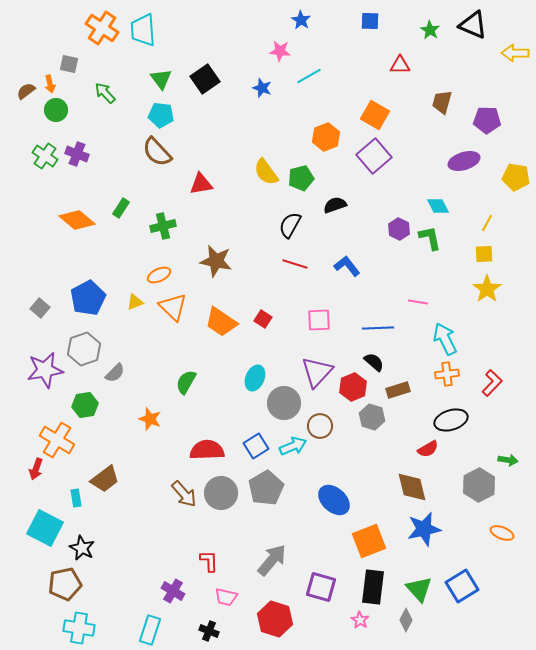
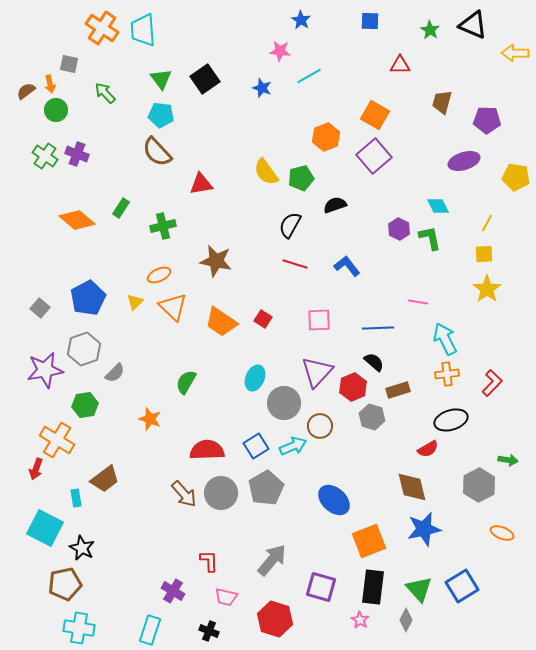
yellow triangle at (135, 302): rotated 24 degrees counterclockwise
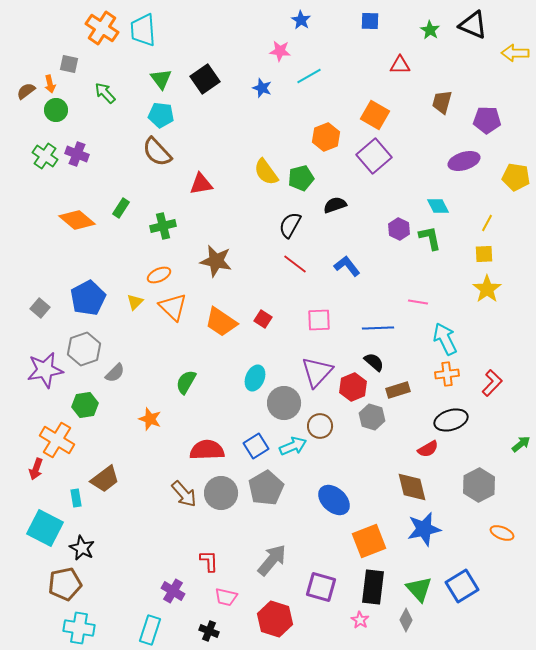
red line at (295, 264): rotated 20 degrees clockwise
green arrow at (508, 460): moved 13 px right, 16 px up; rotated 48 degrees counterclockwise
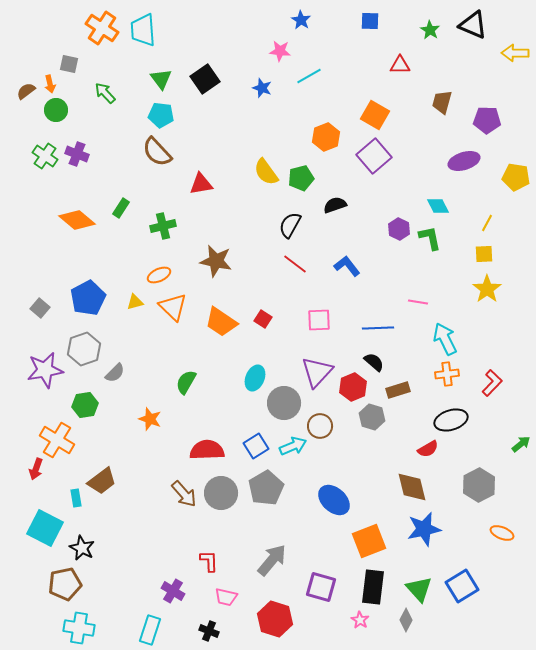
yellow triangle at (135, 302): rotated 30 degrees clockwise
brown trapezoid at (105, 479): moved 3 px left, 2 px down
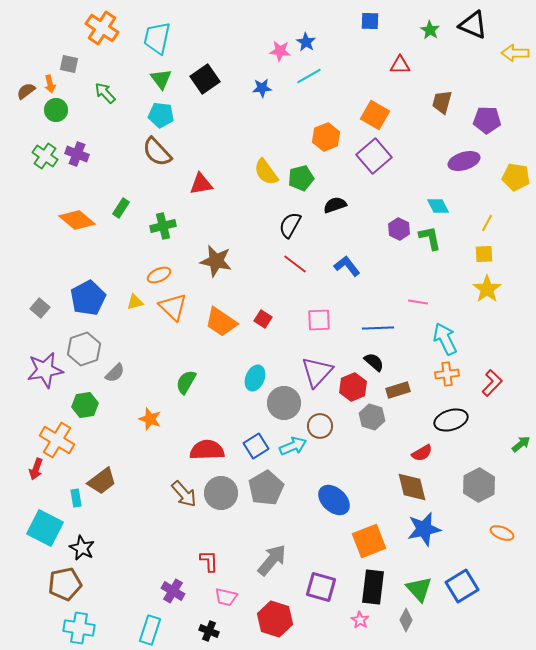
blue star at (301, 20): moved 5 px right, 22 px down
cyan trapezoid at (143, 30): moved 14 px right, 8 px down; rotated 16 degrees clockwise
blue star at (262, 88): rotated 24 degrees counterclockwise
red semicircle at (428, 449): moved 6 px left, 4 px down
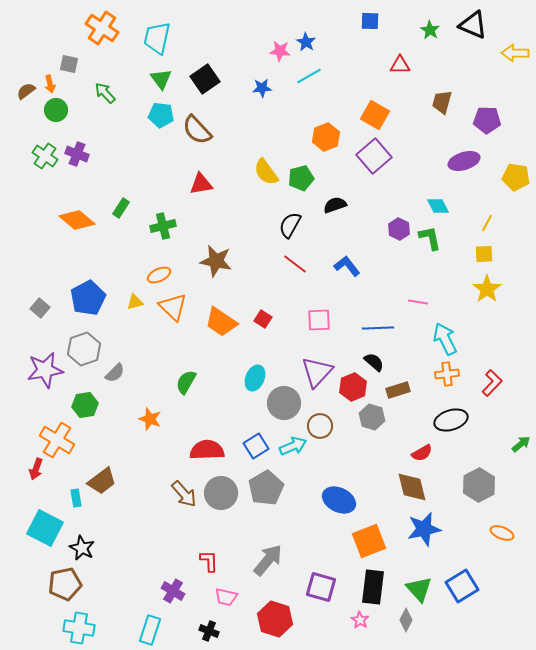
brown semicircle at (157, 152): moved 40 px right, 22 px up
blue ellipse at (334, 500): moved 5 px right; rotated 16 degrees counterclockwise
gray arrow at (272, 560): moved 4 px left
